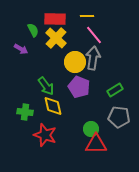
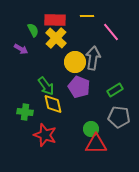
red rectangle: moved 1 px down
pink line: moved 17 px right, 3 px up
yellow diamond: moved 2 px up
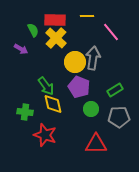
gray pentagon: rotated 10 degrees counterclockwise
green circle: moved 20 px up
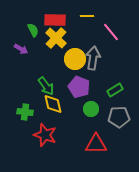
yellow circle: moved 3 px up
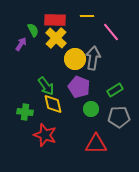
purple arrow: moved 5 px up; rotated 88 degrees counterclockwise
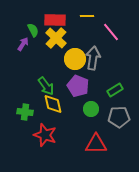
purple arrow: moved 2 px right
purple pentagon: moved 1 px left, 1 px up
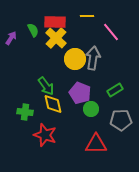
red rectangle: moved 2 px down
purple arrow: moved 12 px left, 6 px up
purple pentagon: moved 2 px right, 7 px down
gray pentagon: moved 2 px right, 3 px down
